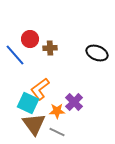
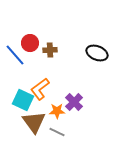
red circle: moved 4 px down
brown cross: moved 2 px down
cyan square: moved 5 px left, 3 px up
brown triangle: moved 2 px up
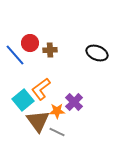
orange L-shape: moved 1 px right
cyan square: rotated 25 degrees clockwise
brown triangle: moved 4 px right, 1 px up
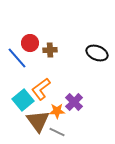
blue line: moved 2 px right, 3 px down
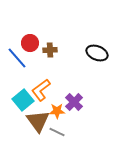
orange L-shape: moved 1 px down
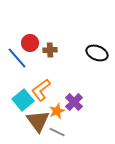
orange star: rotated 21 degrees counterclockwise
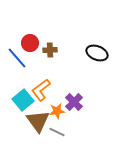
orange star: rotated 14 degrees clockwise
